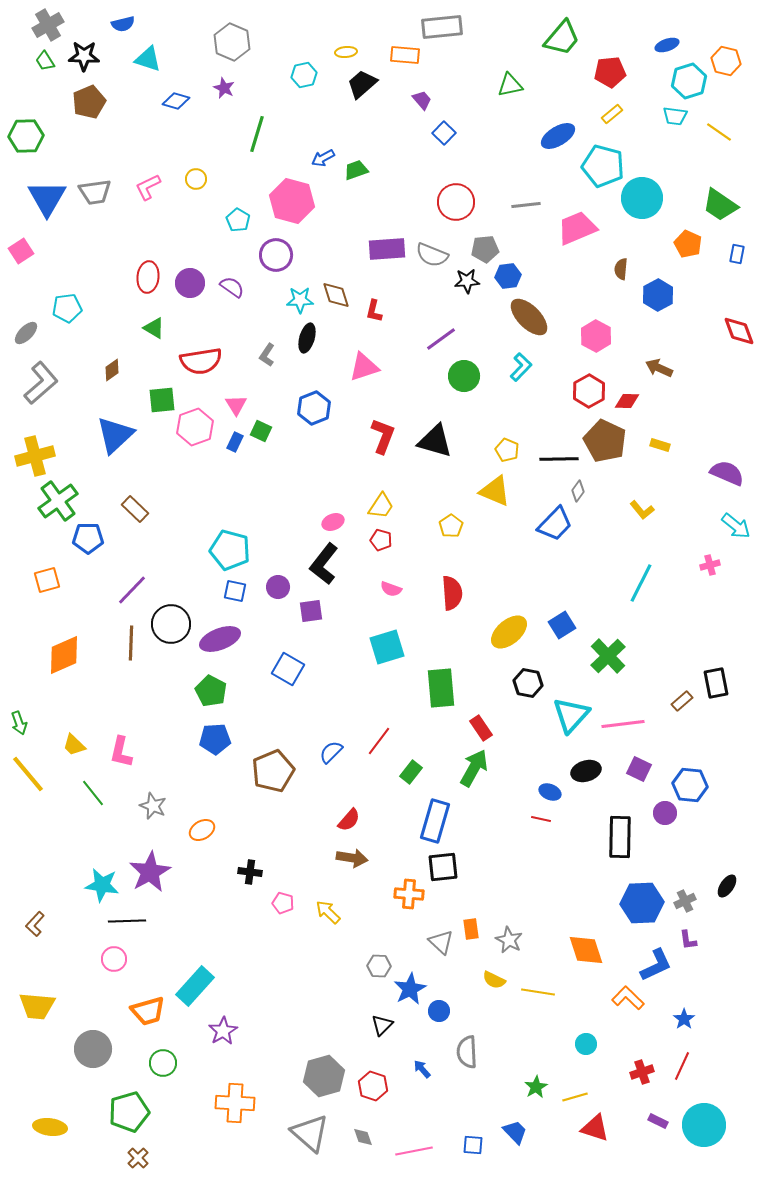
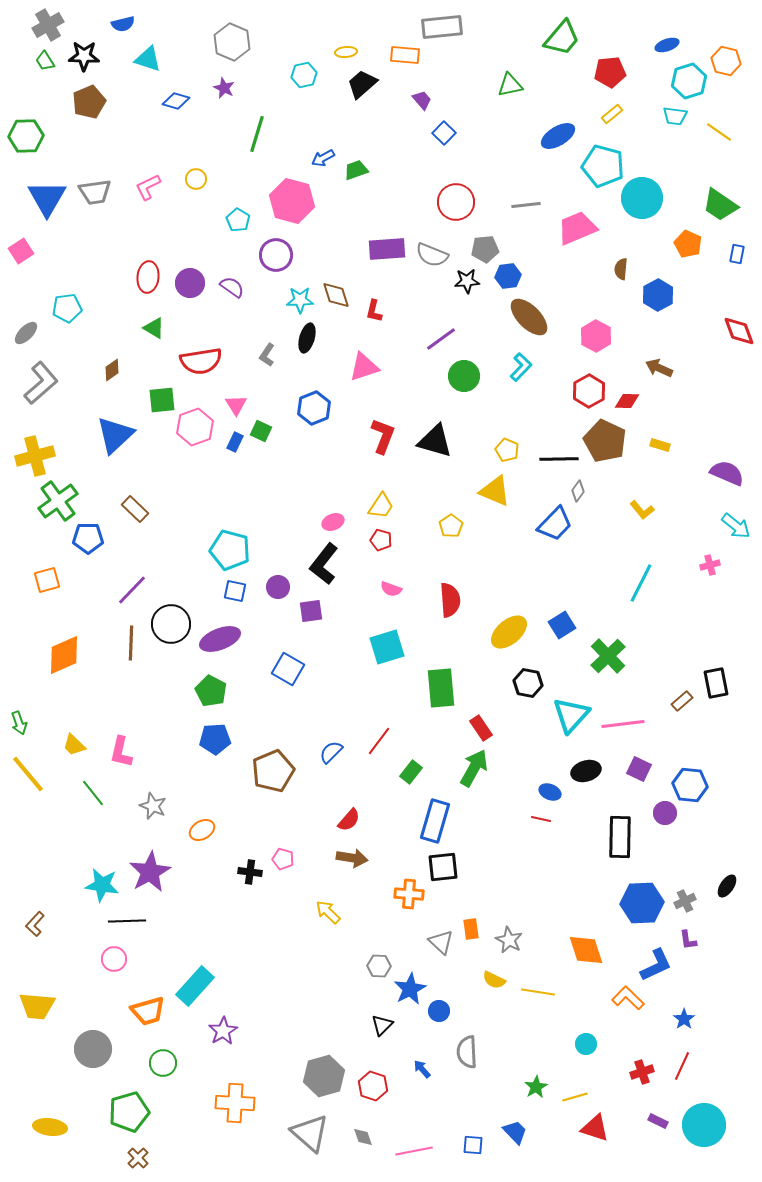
red semicircle at (452, 593): moved 2 px left, 7 px down
pink pentagon at (283, 903): moved 44 px up
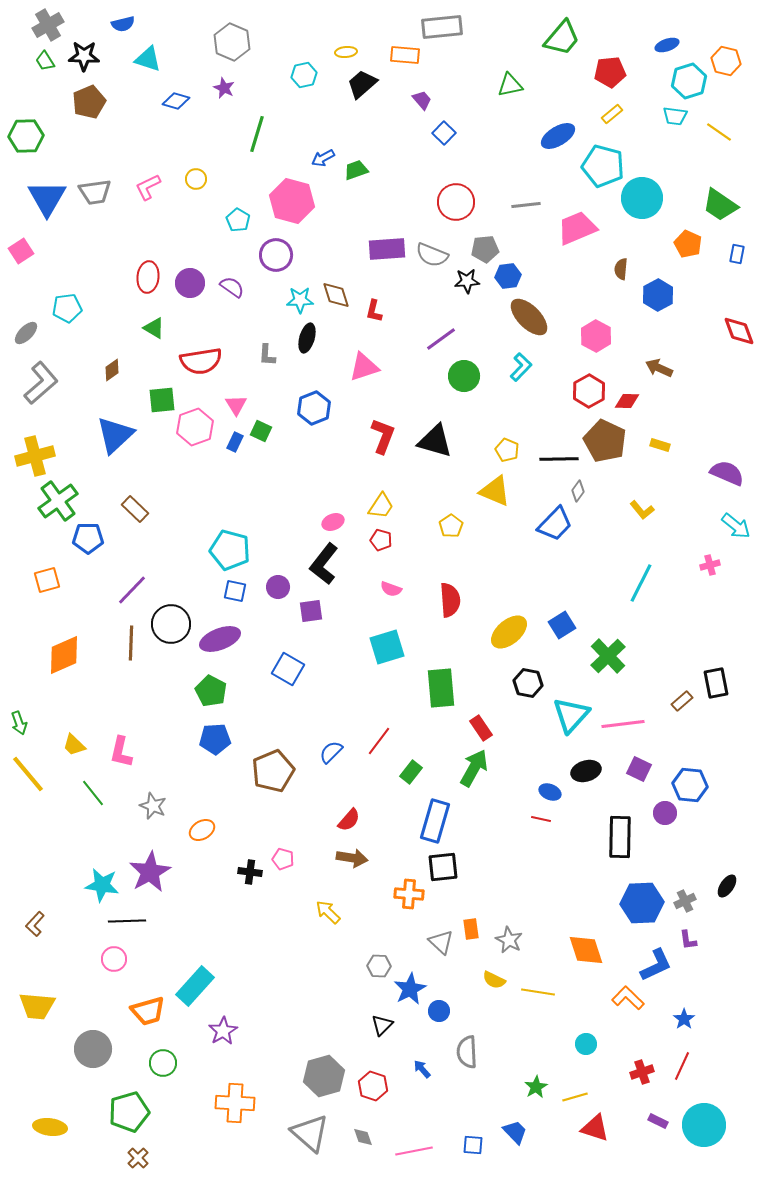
gray L-shape at (267, 355): rotated 30 degrees counterclockwise
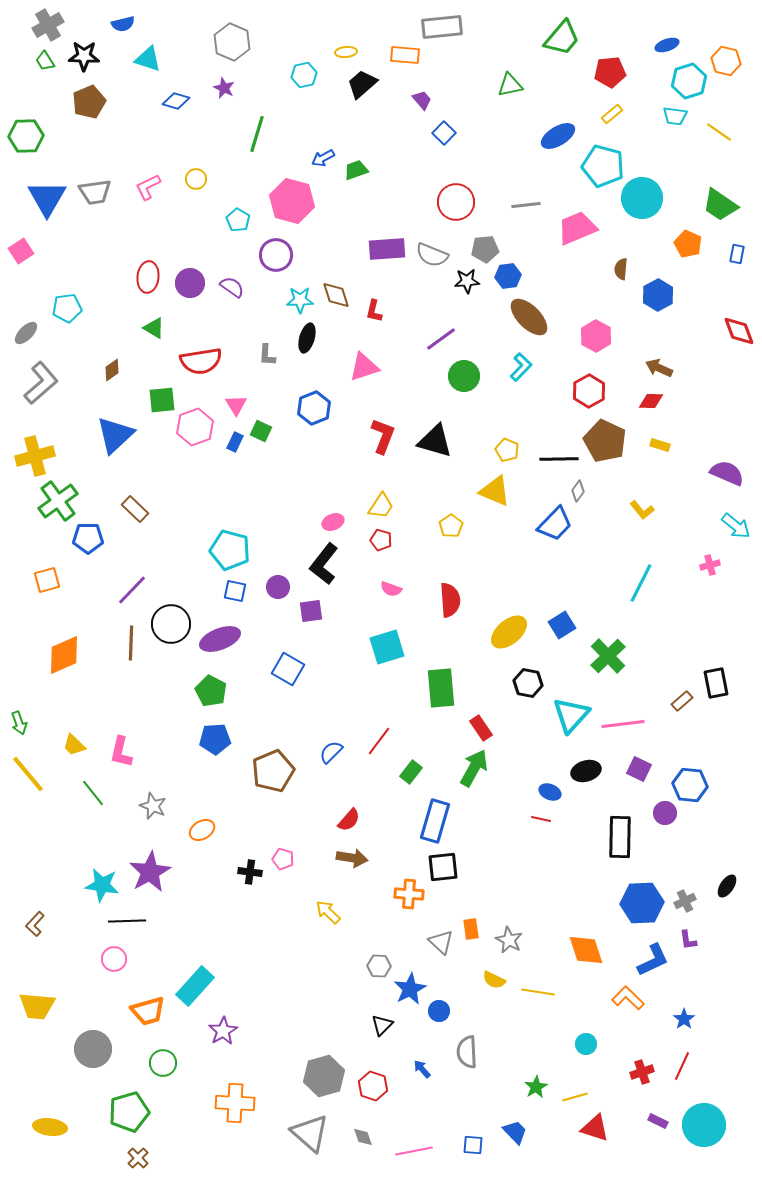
red diamond at (627, 401): moved 24 px right
blue L-shape at (656, 965): moved 3 px left, 5 px up
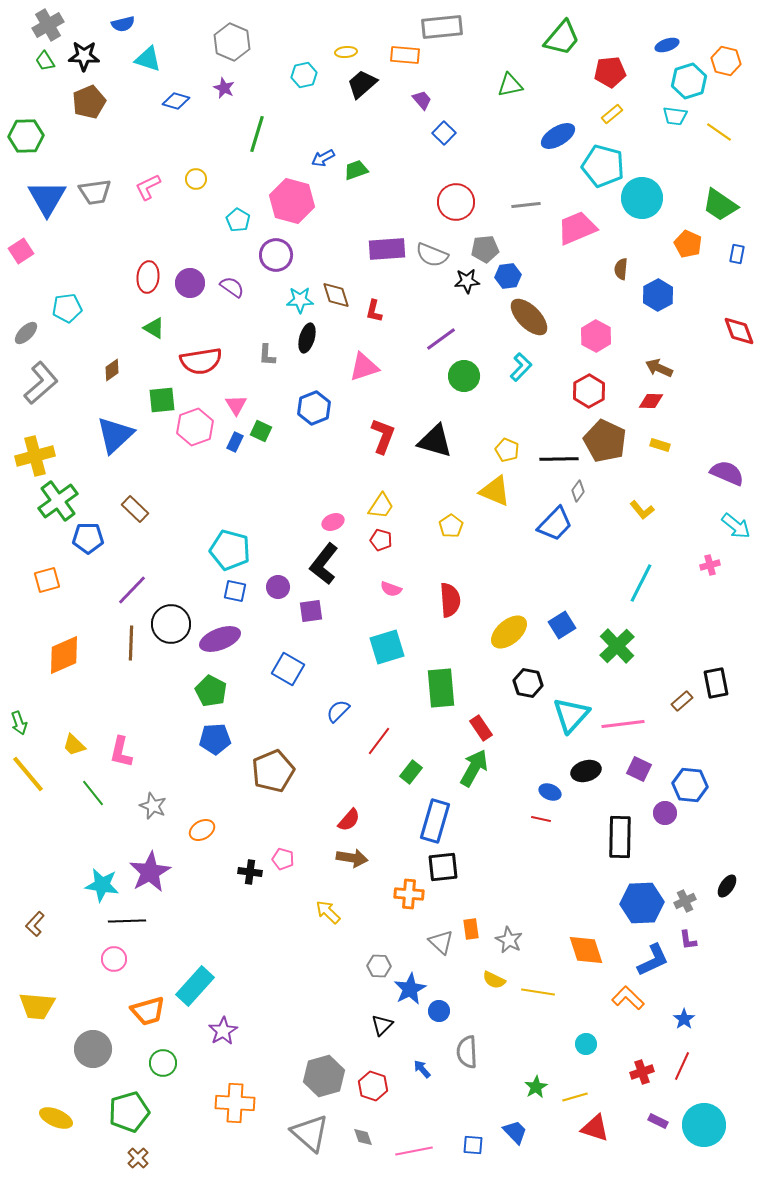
green cross at (608, 656): moved 9 px right, 10 px up
blue semicircle at (331, 752): moved 7 px right, 41 px up
yellow ellipse at (50, 1127): moved 6 px right, 9 px up; rotated 16 degrees clockwise
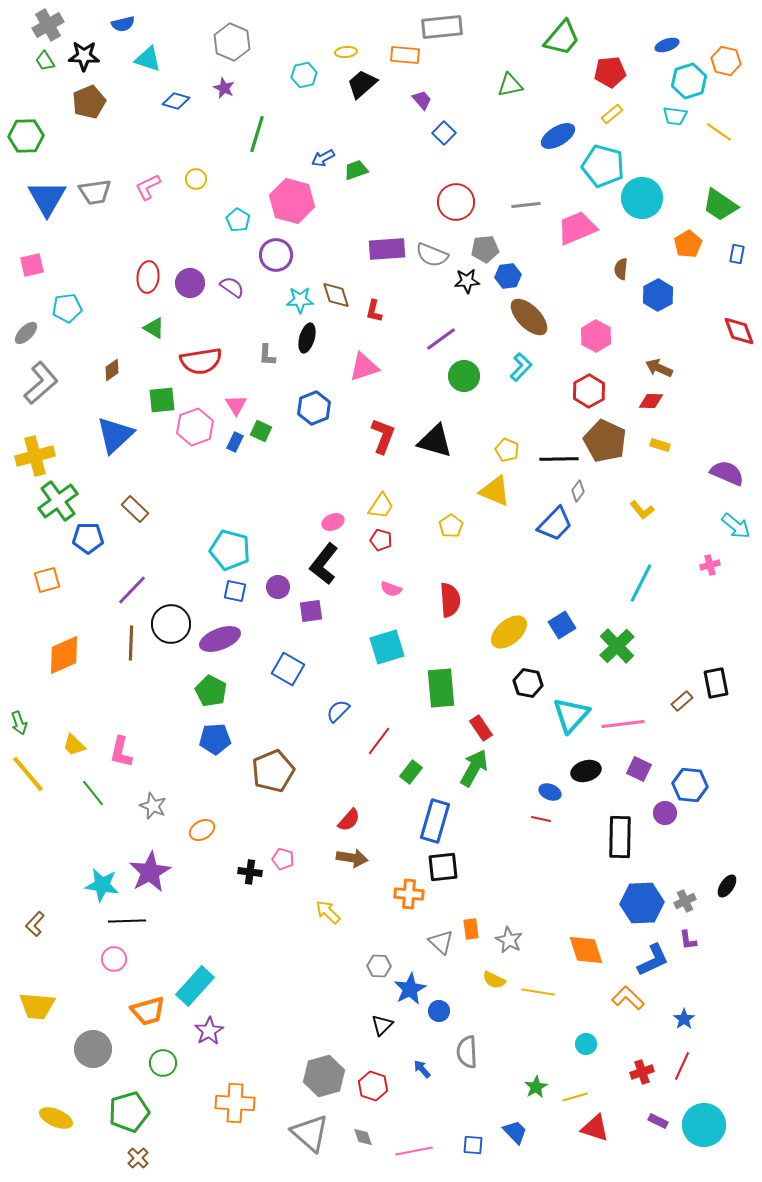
orange pentagon at (688, 244): rotated 16 degrees clockwise
pink square at (21, 251): moved 11 px right, 14 px down; rotated 20 degrees clockwise
purple star at (223, 1031): moved 14 px left
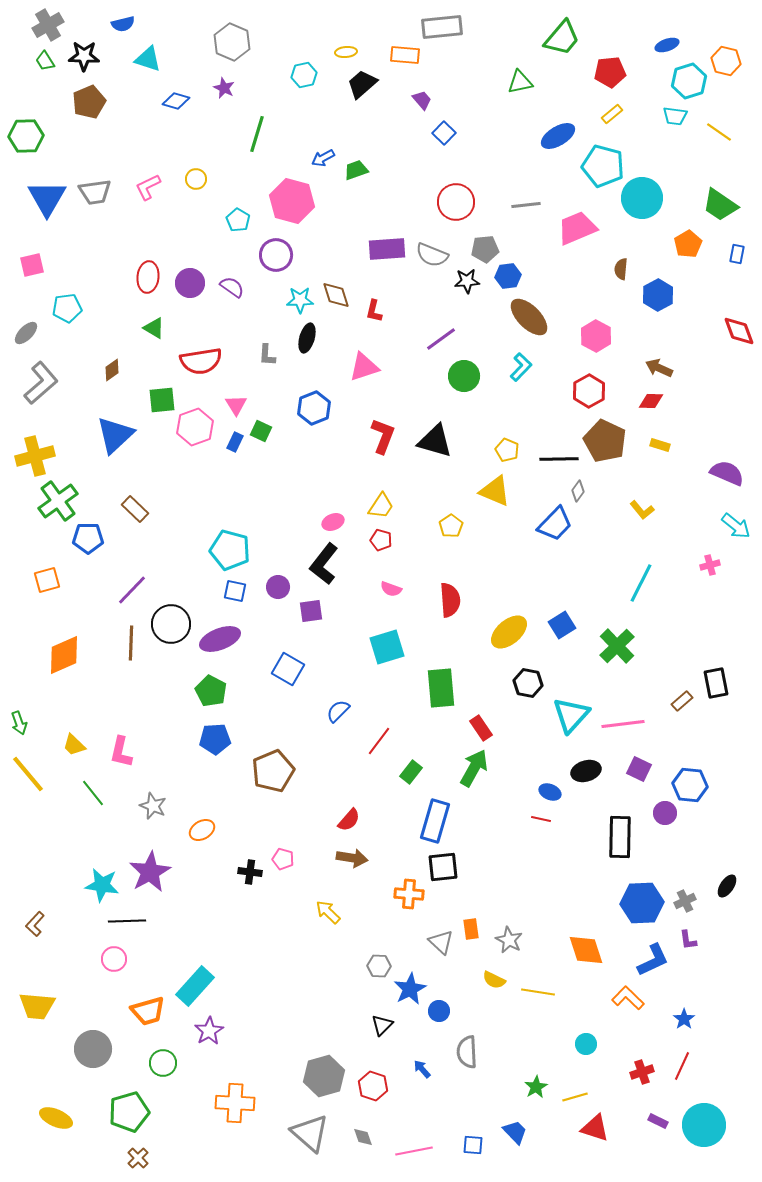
green triangle at (510, 85): moved 10 px right, 3 px up
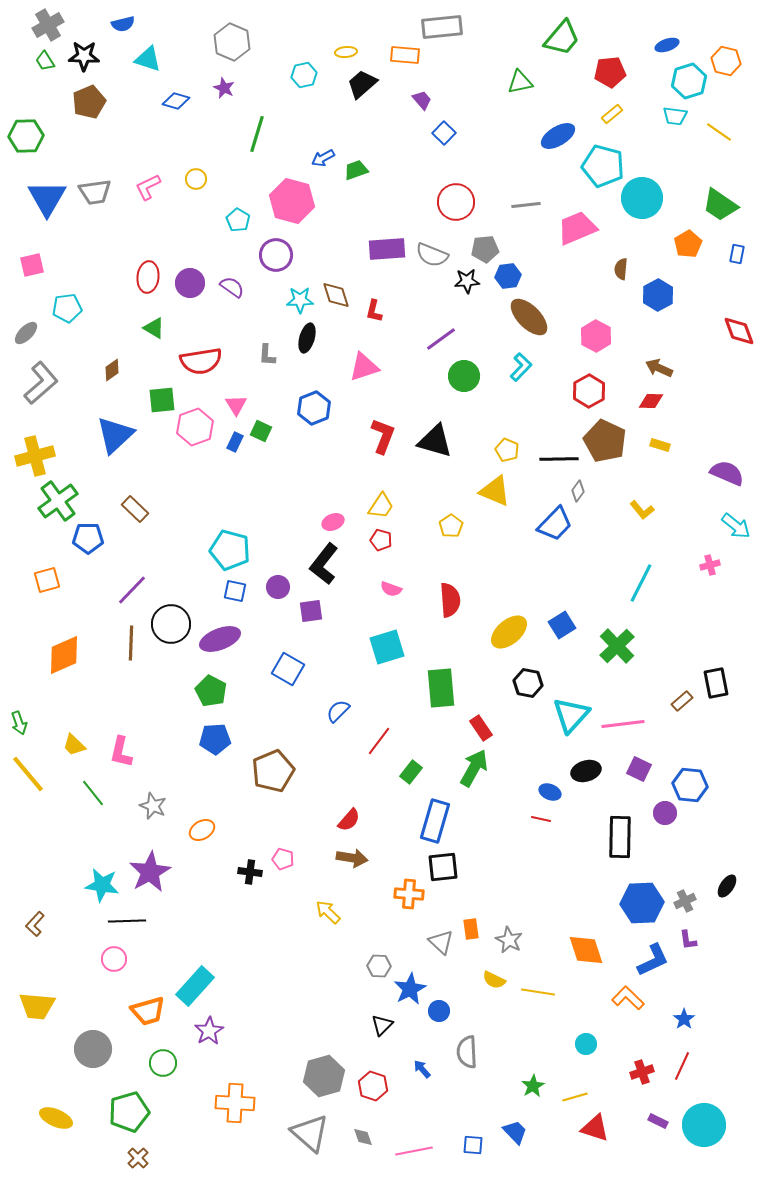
green star at (536, 1087): moved 3 px left, 1 px up
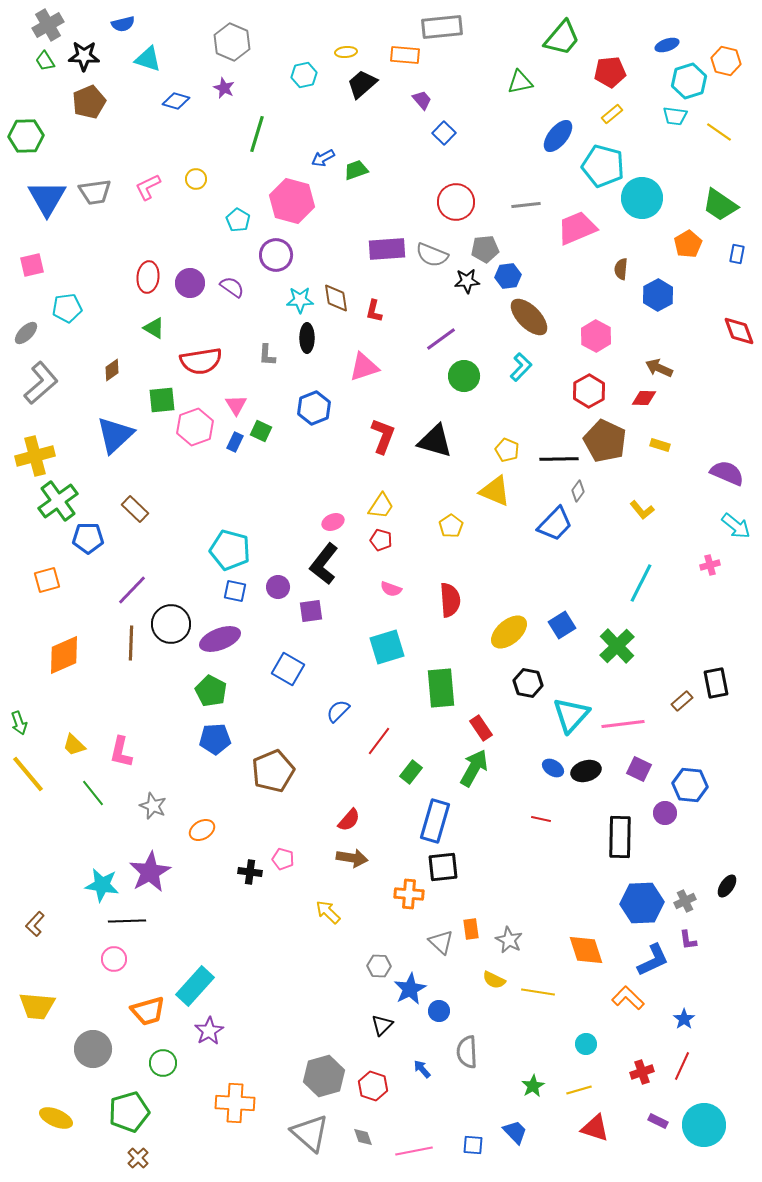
blue ellipse at (558, 136): rotated 20 degrees counterclockwise
brown diamond at (336, 295): moved 3 px down; rotated 8 degrees clockwise
black ellipse at (307, 338): rotated 16 degrees counterclockwise
red diamond at (651, 401): moved 7 px left, 3 px up
blue ellipse at (550, 792): moved 3 px right, 24 px up; rotated 10 degrees clockwise
yellow line at (575, 1097): moved 4 px right, 7 px up
